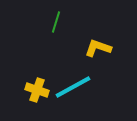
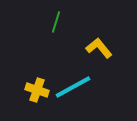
yellow L-shape: moved 1 px right; rotated 32 degrees clockwise
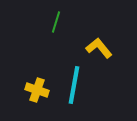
cyan line: moved 1 px right, 2 px up; rotated 51 degrees counterclockwise
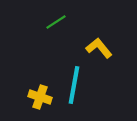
green line: rotated 40 degrees clockwise
yellow cross: moved 3 px right, 7 px down
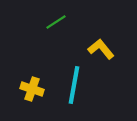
yellow L-shape: moved 2 px right, 1 px down
yellow cross: moved 8 px left, 8 px up
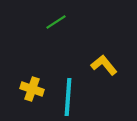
yellow L-shape: moved 3 px right, 16 px down
cyan line: moved 6 px left, 12 px down; rotated 6 degrees counterclockwise
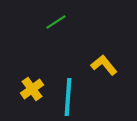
yellow cross: rotated 35 degrees clockwise
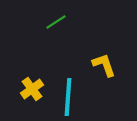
yellow L-shape: rotated 20 degrees clockwise
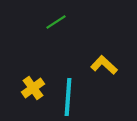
yellow L-shape: rotated 28 degrees counterclockwise
yellow cross: moved 1 px right, 1 px up
